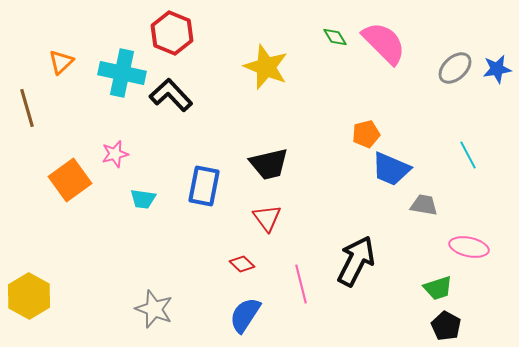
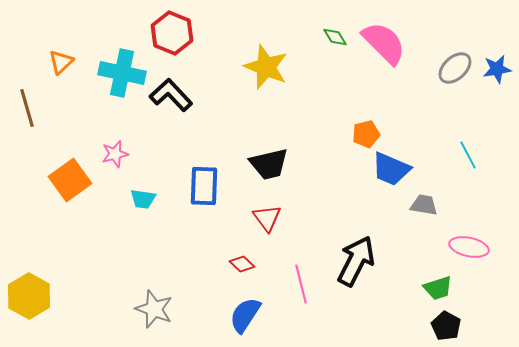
blue rectangle: rotated 9 degrees counterclockwise
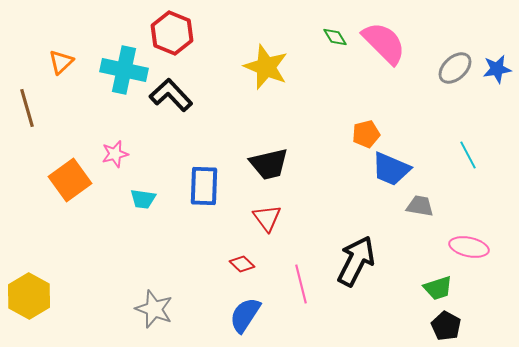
cyan cross: moved 2 px right, 3 px up
gray trapezoid: moved 4 px left, 1 px down
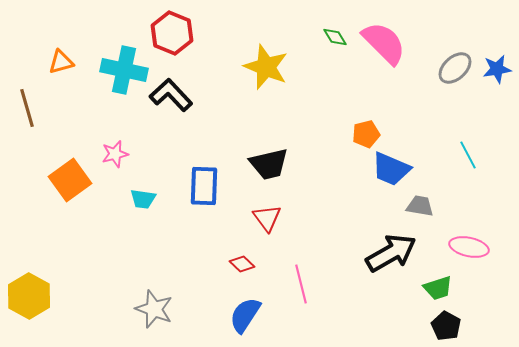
orange triangle: rotated 28 degrees clockwise
black arrow: moved 35 px right, 8 px up; rotated 33 degrees clockwise
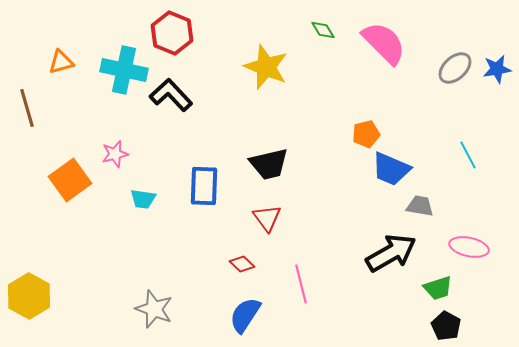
green diamond: moved 12 px left, 7 px up
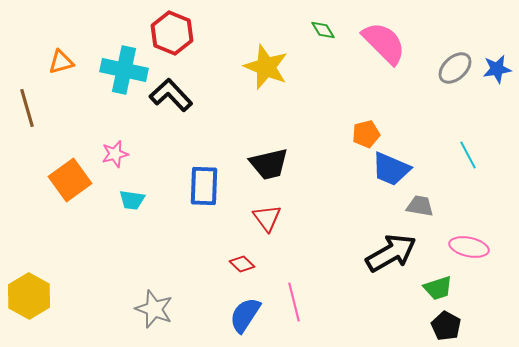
cyan trapezoid: moved 11 px left, 1 px down
pink line: moved 7 px left, 18 px down
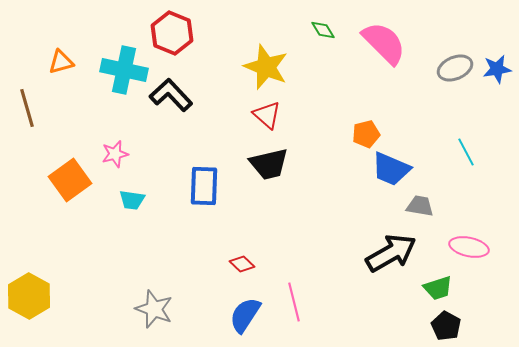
gray ellipse: rotated 20 degrees clockwise
cyan line: moved 2 px left, 3 px up
red triangle: moved 103 px up; rotated 12 degrees counterclockwise
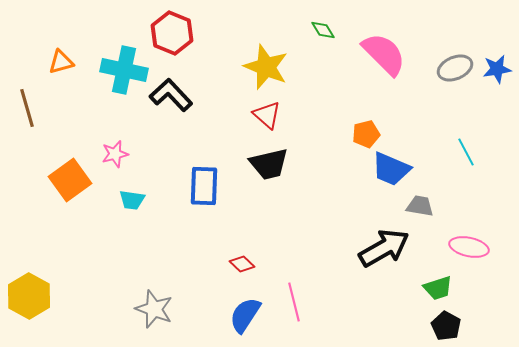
pink semicircle: moved 11 px down
black arrow: moved 7 px left, 5 px up
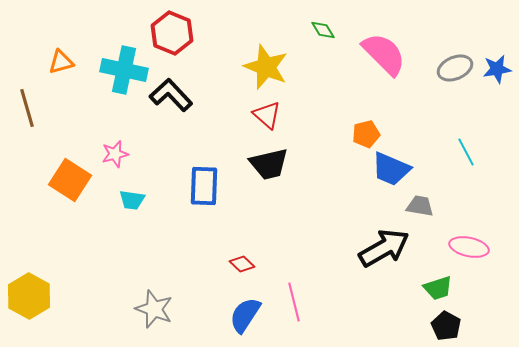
orange square: rotated 21 degrees counterclockwise
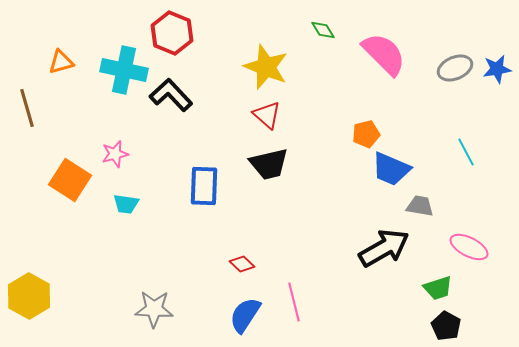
cyan trapezoid: moved 6 px left, 4 px down
pink ellipse: rotated 15 degrees clockwise
gray star: rotated 18 degrees counterclockwise
